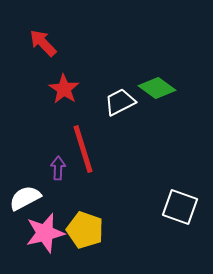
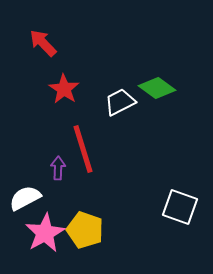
pink star: rotated 15 degrees counterclockwise
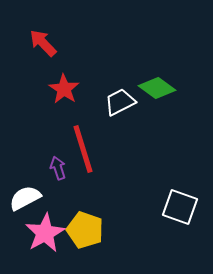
purple arrow: rotated 20 degrees counterclockwise
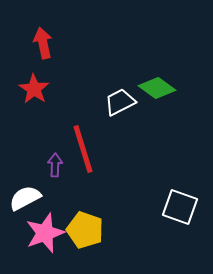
red arrow: rotated 32 degrees clockwise
red star: moved 30 px left
purple arrow: moved 3 px left, 3 px up; rotated 20 degrees clockwise
pink star: rotated 9 degrees clockwise
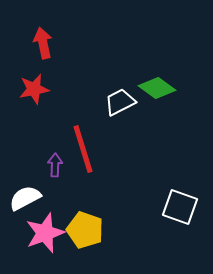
red star: rotated 28 degrees clockwise
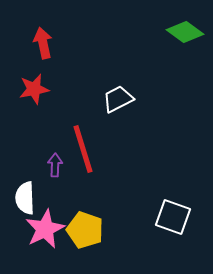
green diamond: moved 28 px right, 56 px up
white trapezoid: moved 2 px left, 3 px up
white semicircle: rotated 64 degrees counterclockwise
white square: moved 7 px left, 10 px down
pink star: moved 4 px up; rotated 6 degrees counterclockwise
